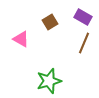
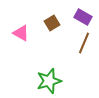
brown square: moved 2 px right, 1 px down
pink triangle: moved 6 px up
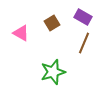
green star: moved 4 px right, 9 px up
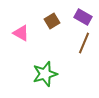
brown square: moved 2 px up
green star: moved 8 px left, 2 px down
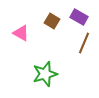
purple rectangle: moved 4 px left
brown square: rotated 28 degrees counterclockwise
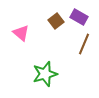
brown square: moved 4 px right; rotated 21 degrees clockwise
pink triangle: rotated 12 degrees clockwise
brown line: moved 1 px down
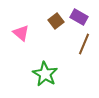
green star: rotated 25 degrees counterclockwise
